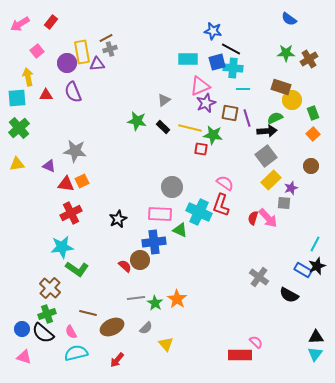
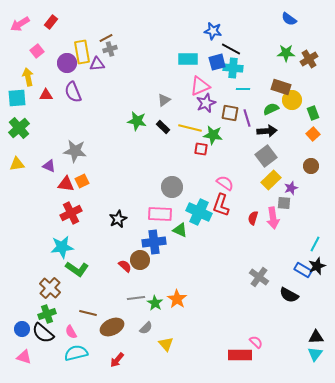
green semicircle at (275, 118): moved 4 px left, 9 px up
pink arrow at (268, 218): moved 5 px right; rotated 35 degrees clockwise
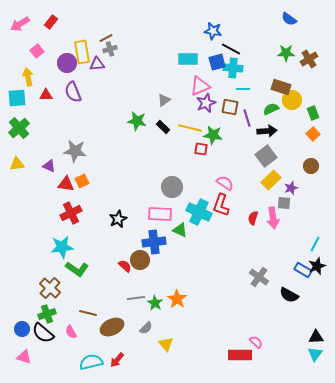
brown square at (230, 113): moved 6 px up
cyan semicircle at (76, 353): moved 15 px right, 9 px down
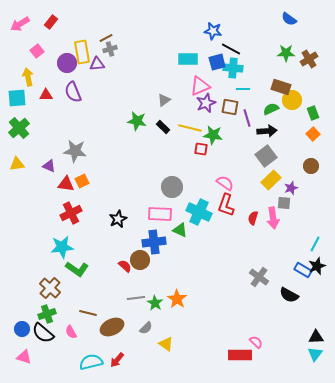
red L-shape at (221, 205): moved 5 px right
yellow triangle at (166, 344): rotated 14 degrees counterclockwise
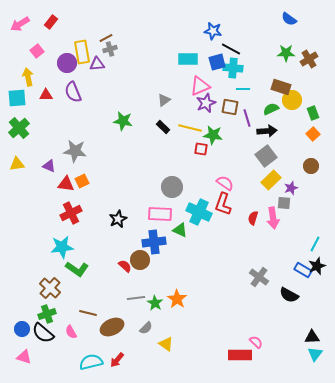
green star at (137, 121): moved 14 px left
red L-shape at (226, 205): moved 3 px left, 1 px up
black triangle at (316, 337): moved 4 px left
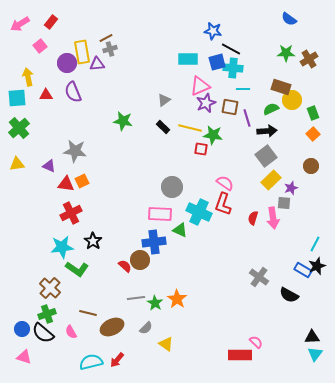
pink square at (37, 51): moved 3 px right, 5 px up
black star at (118, 219): moved 25 px left, 22 px down; rotated 12 degrees counterclockwise
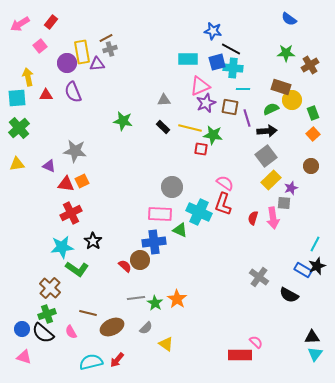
brown cross at (309, 59): moved 1 px right, 6 px down
gray triangle at (164, 100): rotated 32 degrees clockwise
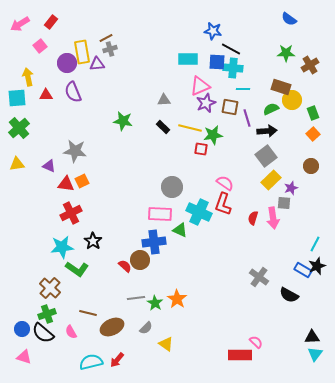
blue square at (217, 62): rotated 18 degrees clockwise
green star at (213, 135): rotated 18 degrees counterclockwise
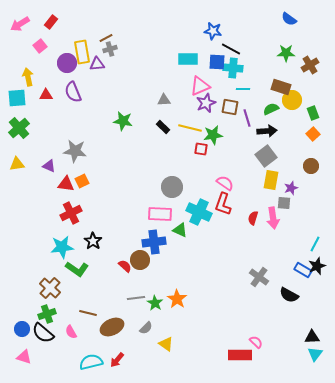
yellow rectangle at (271, 180): rotated 36 degrees counterclockwise
